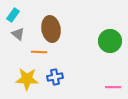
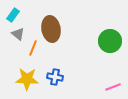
orange line: moved 6 px left, 4 px up; rotated 70 degrees counterclockwise
blue cross: rotated 21 degrees clockwise
pink line: rotated 21 degrees counterclockwise
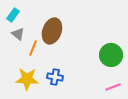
brown ellipse: moved 1 px right, 2 px down; rotated 30 degrees clockwise
green circle: moved 1 px right, 14 px down
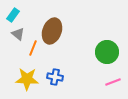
green circle: moved 4 px left, 3 px up
pink line: moved 5 px up
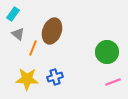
cyan rectangle: moved 1 px up
blue cross: rotated 28 degrees counterclockwise
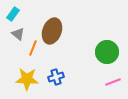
blue cross: moved 1 px right
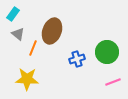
blue cross: moved 21 px right, 18 px up
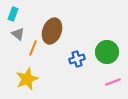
cyan rectangle: rotated 16 degrees counterclockwise
yellow star: rotated 25 degrees counterclockwise
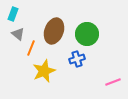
brown ellipse: moved 2 px right
orange line: moved 2 px left
green circle: moved 20 px left, 18 px up
yellow star: moved 17 px right, 8 px up
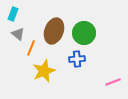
green circle: moved 3 px left, 1 px up
blue cross: rotated 14 degrees clockwise
